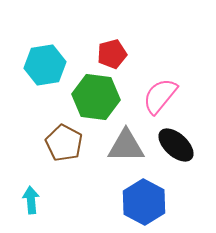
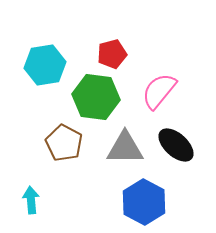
pink semicircle: moved 1 px left, 5 px up
gray triangle: moved 1 px left, 2 px down
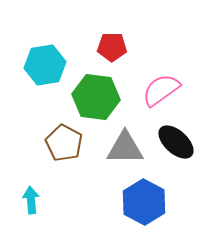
red pentagon: moved 7 px up; rotated 16 degrees clockwise
pink semicircle: moved 2 px right, 1 px up; rotated 15 degrees clockwise
black ellipse: moved 3 px up
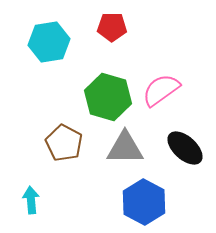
red pentagon: moved 20 px up
cyan hexagon: moved 4 px right, 23 px up
green hexagon: moved 12 px right; rotated 9 degrees clockwise
black ellipse: moved 9 px right, 6 px down
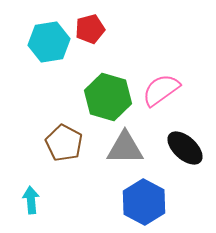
red pentagon: moved 22 px left, 2 px down; rotated 16 degrees counterclockwise
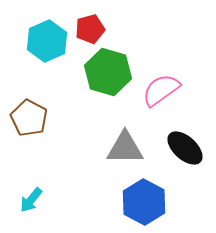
cyan hexagon: moved 2 px left, 1 px up; rotated 15 degrees counterclockwise
green hexagon: moved 25 px up
brown pentagon: moved 35 px left, 25 px up
cyan arrow: rotated 136 degrees counterclockwise
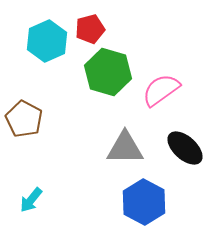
brown pentagon: moved 5 px left, 1 px down
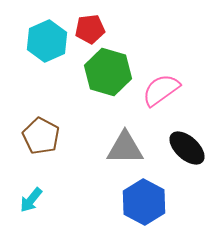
red pentagon: rotated 8 degrees clockwise
brown pentagon: moved 17 px right, 17 px down
black ellipse: moved 2 px right
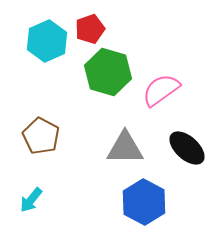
red pentagon: rotated 12 degrees counterclockwise
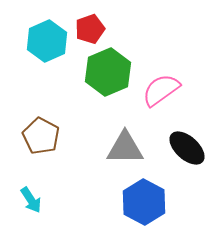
green hexagon: rotated 21 degrees clockwise
cyan arrow: rotated 72 degrees counterclockwise
